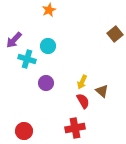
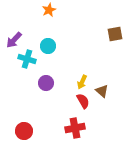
brown square: rotated 28 degrees clockwise
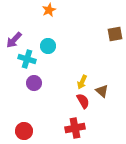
purple circle: moved 12 px left
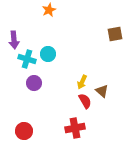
purple arrow: rotated 48 degrees counterclockwise
cyan circle: moved 8 px down
red semicircle: moved 2 px right
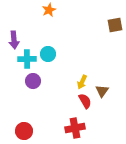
brown square: moved 9 px up
cyan cross: rotated 18 degrees counterclockwise
purple circle: moved 1 px left, 2 px up
brown triangle: rotated 24 degrees clockwise
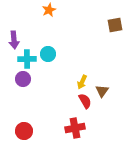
purple circle: moved 10 px left, 2 px up
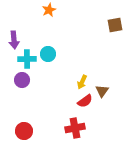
purple circle: moved 1 px left, 1 px down
red semicircle: rotated 84 degrees clockwise
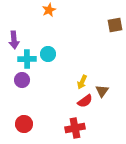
red circle: moved 7 px up
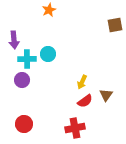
brown triangle: moved 4 px right, 4 px down
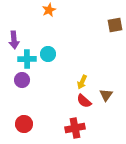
red semicircle: moved 1 px left; rotated 77 degrees clockwise
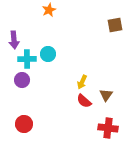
red cross: moved 33 px right; rotated 18 degrees clockwise
